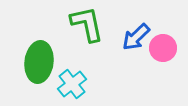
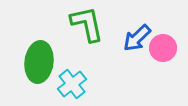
blue arrow: moved 1 px right, 1 px down
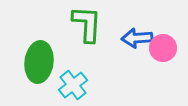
green L-shape: rotated 15 degrees clockwise
blue arrow: rotated 40 degrees clockwise
cyan cross: moved 1 px right, 1 px down
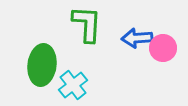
green ellipse: moved 3 px right, 3 px down
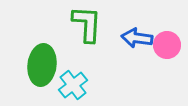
blue arrow: rotated 12 degrees clockwise
pink circle: moved 4 px right, 3 px up
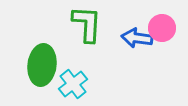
pink circle: moved 5 px left, 17 px up
cyan cross: moved 1 px up
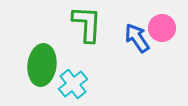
blue arrow: rotated 48 degrees clockwise
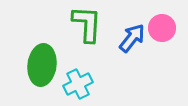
blue arrow: moved 5 px left; rotated 72 degrees clockwise
cyan cross: moved 5 px right; rotated 12 degrees clockwise
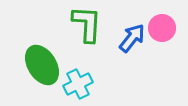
green ellipse: rotated 39 degrees counterclockwise
